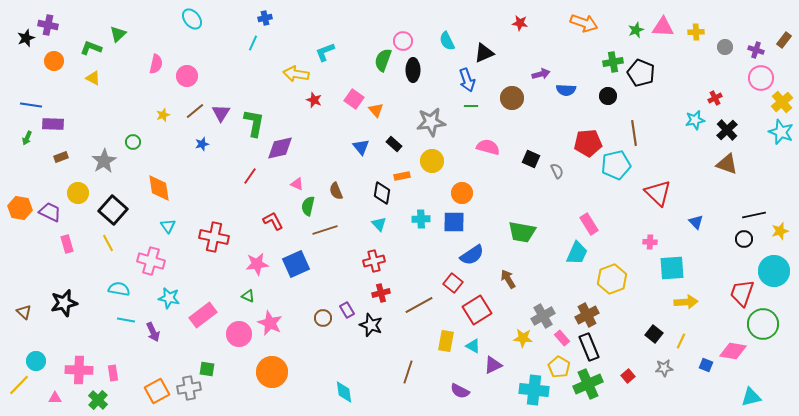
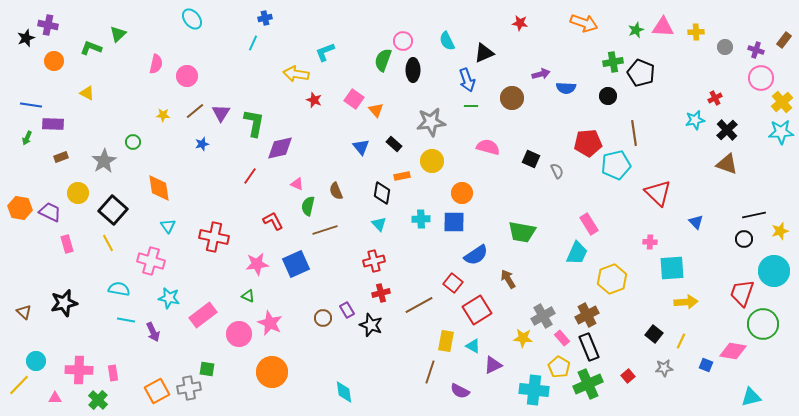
yellow triangle at (93, 78): moved 6 px left, 15 px down
blue semicircle at (566, 90): moved 2 px up
yellow star at (163, 115): rotated 24 degrees clockwise
cyan star at (781, 132): rotated 25 degrees counterclockwise
blue semicircle at (472, 255): moved 4 px right
brown line at (408, 372): moved 22 px right
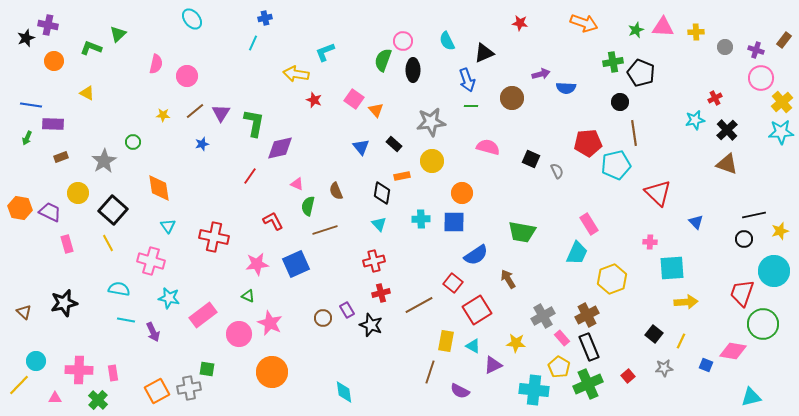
black circle at (608, 96): moved 12 px right, 6 px down
yellow star at (523, 338): moved 7 px left, 5 px down
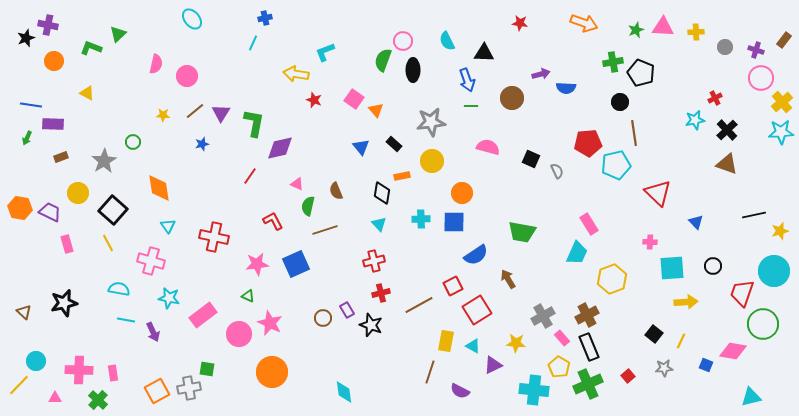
black triangle at (484, 53): rotated 25 degrees clockwise
black circle at (744, 239): moved 31 px left, 27 px down
red square at (453, 283): moved 3 px down; rotated 24 degrees clockwise
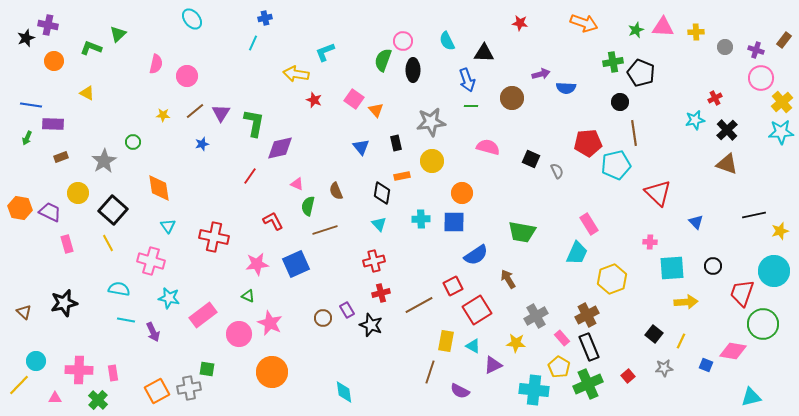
black rectangle at (394, 144): moved 2 px right, 1 px up; rotated 35 degrees clockwise
gray cross at (543, 316): moved 7 px left
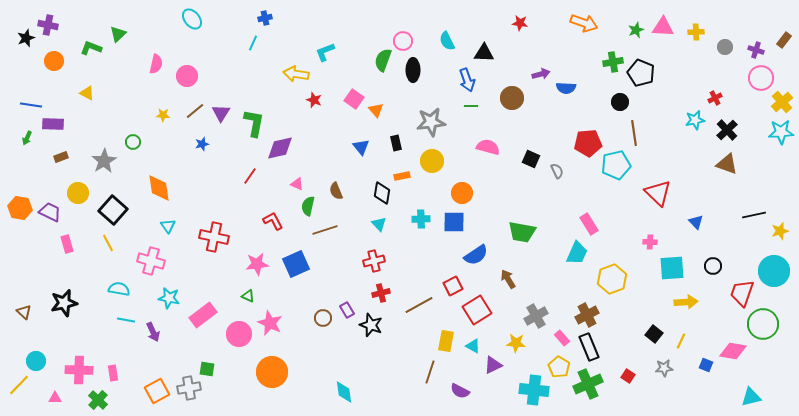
red square at (628, 376): rotated 16 degrees counterclockwise
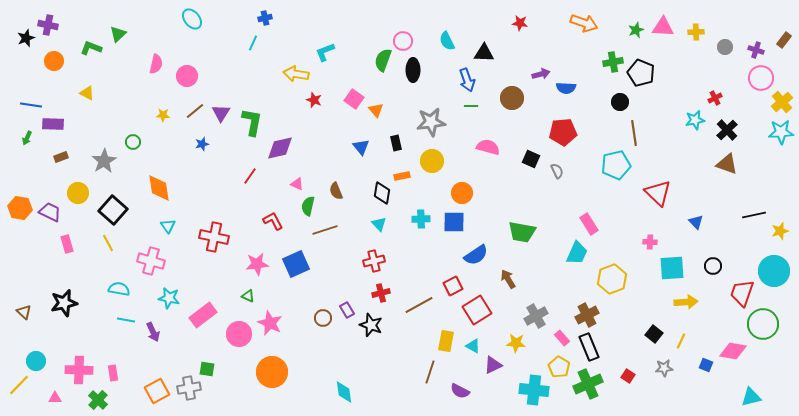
green L-shape at (254, 123): moved 2 px left, 1 px up
red pentagon at (588, 143): moved 25 px left, 11 px up
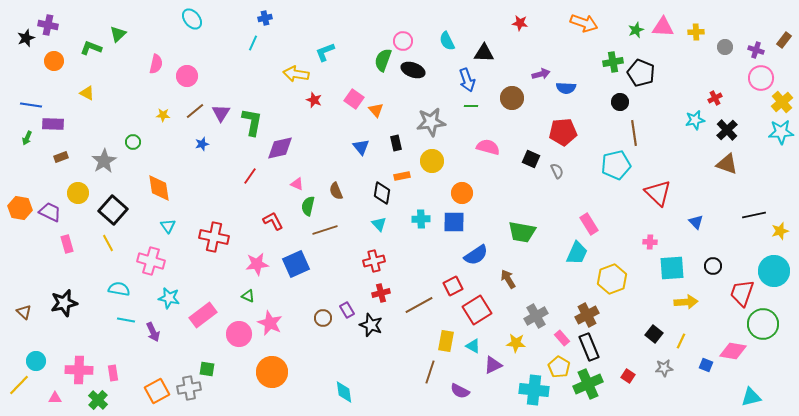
black ellipse at (413, 70): rotated 70 degrees counterclockwise
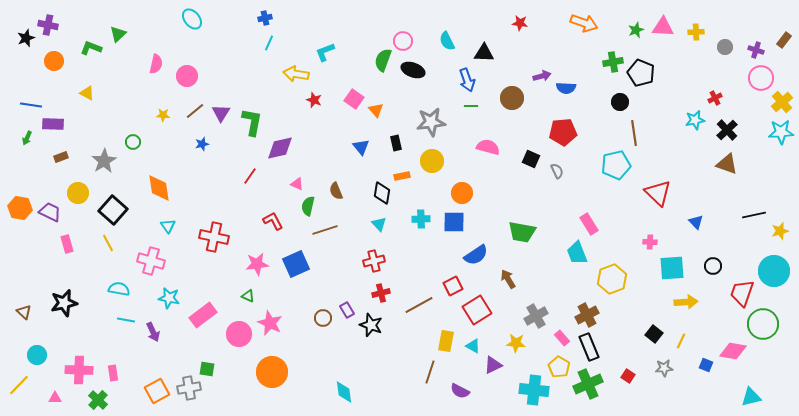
cyan line at (253, 43): moved 16 px right
purple arrow at (541, 74): moved 1 px right, 2 px down
cyan trapezoid at (577, 253): rotated 135 degrees clockwise
cyan circle at (36, 361): moved 1 px right, 6 px up
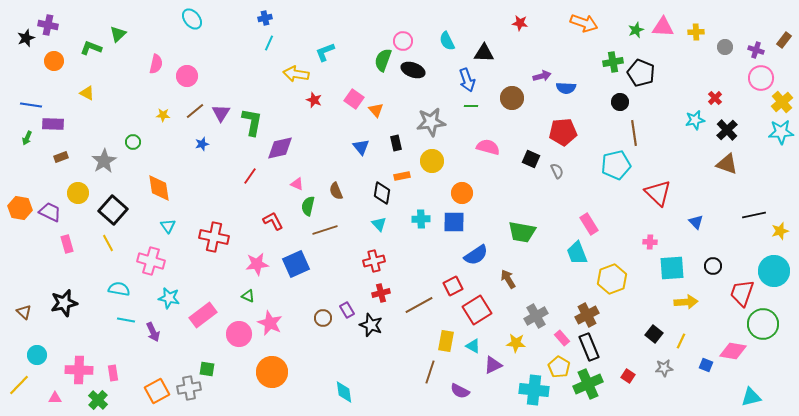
red cross at (715, 98): rotated 16 degrees counterclockwise
